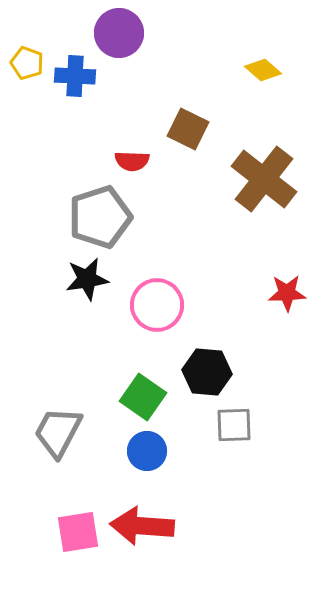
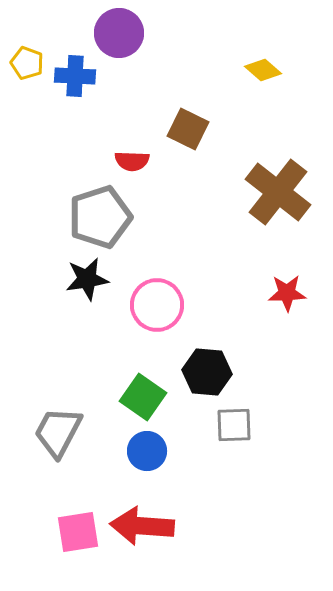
brown cross: moved 14 px right, 13 px down
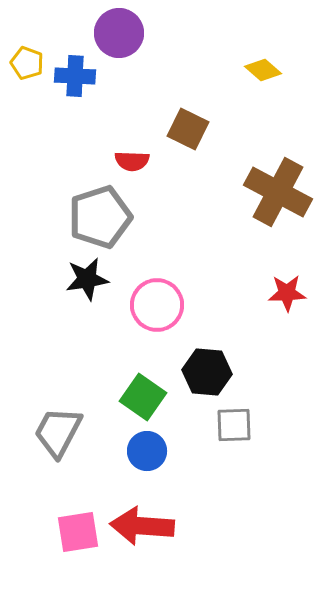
brown cross: rotated 10 degrees counterclockwise
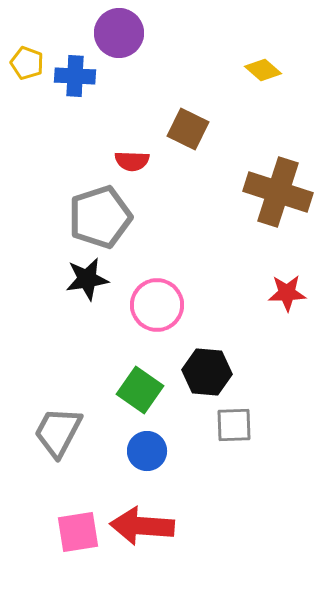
brown cross: rotated 10 degrees counterclockwise
green square: moved 3 px left, 7 px up
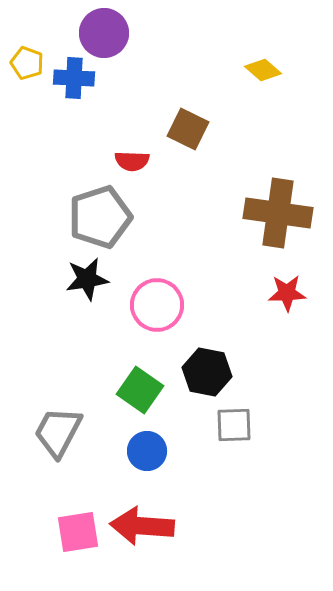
purple circle: moved 15 px left
blue cross: moved 1 px left, 2 px down
brown cross: moved 21 px down; rotated 10 degrees counterclockwise
black hexagon: rotated 6 degrees clockwise
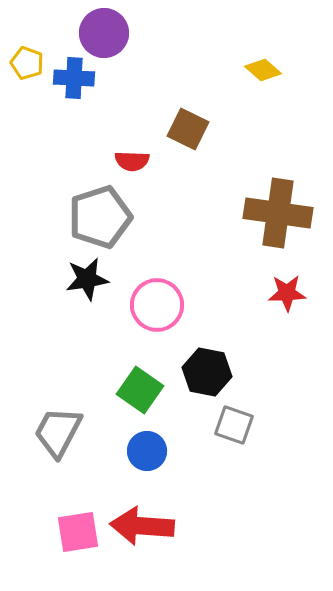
gray square: rotated 21 degrees clockwise
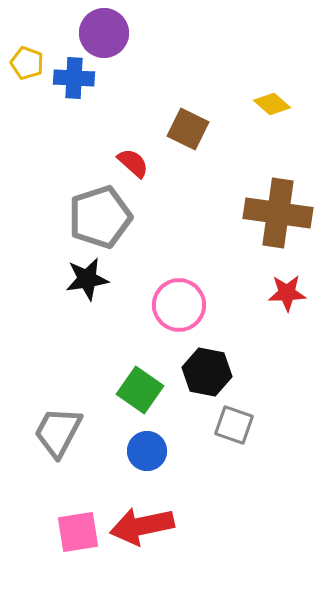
yellow diamond: moved 9 px right, 34 px down
red semicircle: moved 1 px right, 2 px down; rotated 140 degrees counterclockwise
pink circle: moved 22 px right
red arrow: rotated 16 degrees counterclockwise
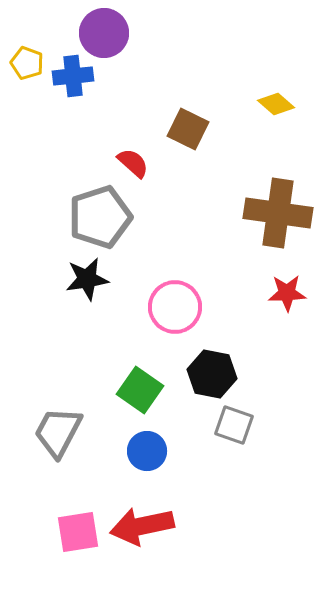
blue cross: moved 1 px left, 2 px up; rotated 9 degrees counterclockwise
yellow diamond: moved 4 px right
pink circle: moved 4 px left, 2 px down
black hexagon: moved 5 px right, 2 px down
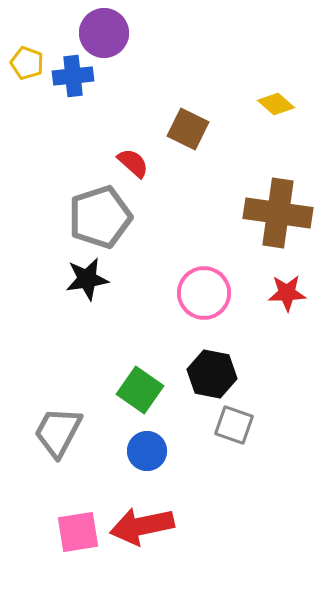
pink circle: moved 29 px right, 14 px up
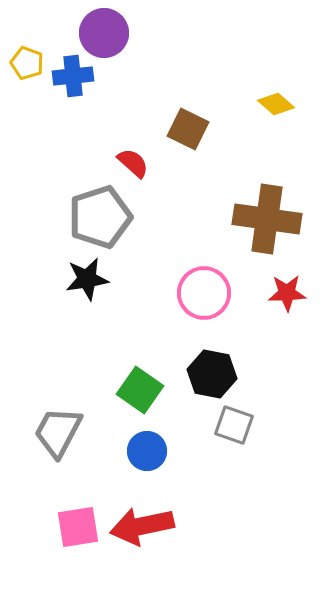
brown cross: moved 11 px left, 6 px down
pink square: moved 5 px up
